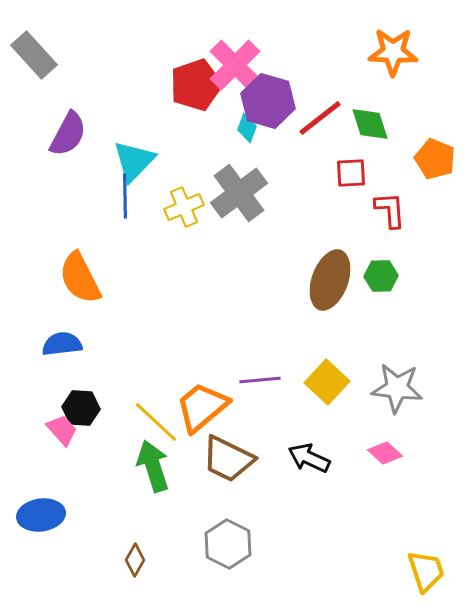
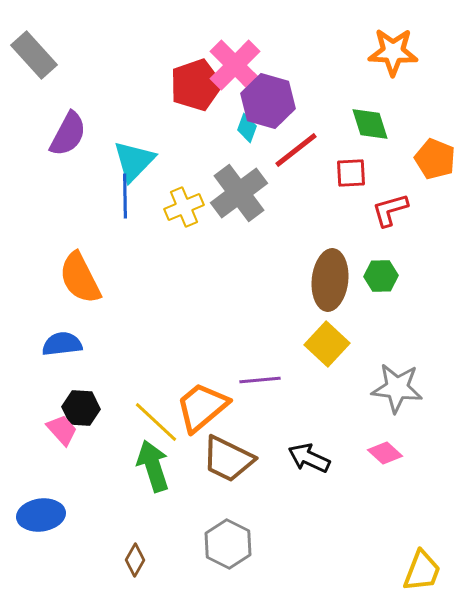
red line: moved 24 px left, 32 px down
red L-shape: rotated 102 degrees counterclockwise
brown ellipse: rotated 14 degrees counterclockwise
yellow square: moved 38 px up
yellow trapezoid: moved 4 px left; rotated 39 degrees clockwise
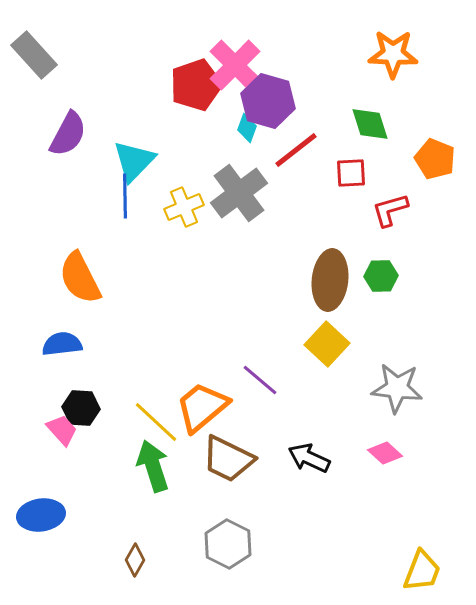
orange star: moved 2 px down
purple line: rotated 45 degrees clockwise
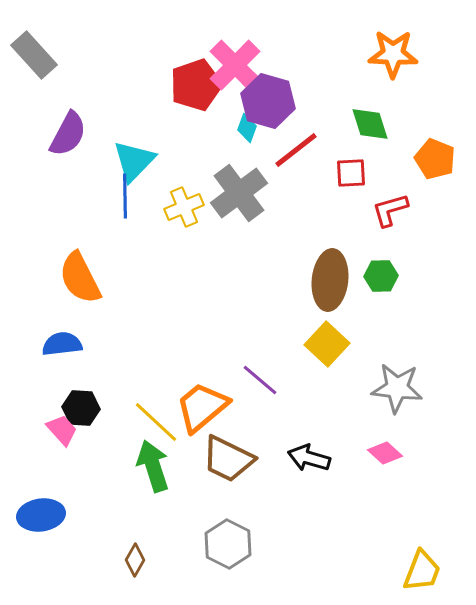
black arrow: rotated 9 degrees counterclockwise
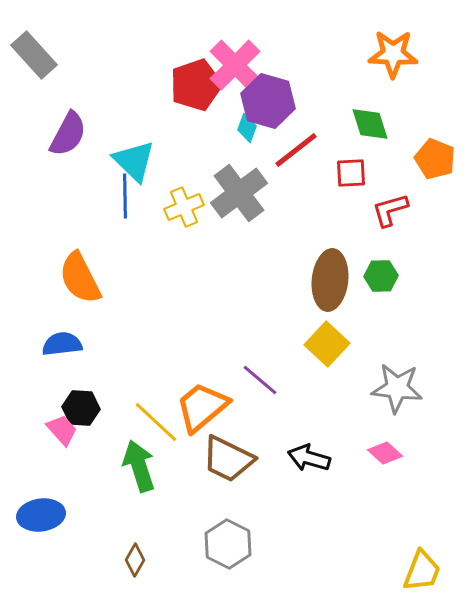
cyan triangle: rotated 30 degrees counterclockwise
green arrow: moved 14 px left
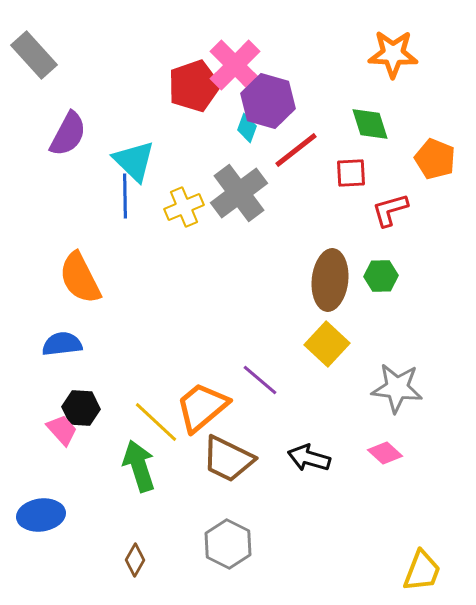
red pentagon: moved 2 px left, 1 px down
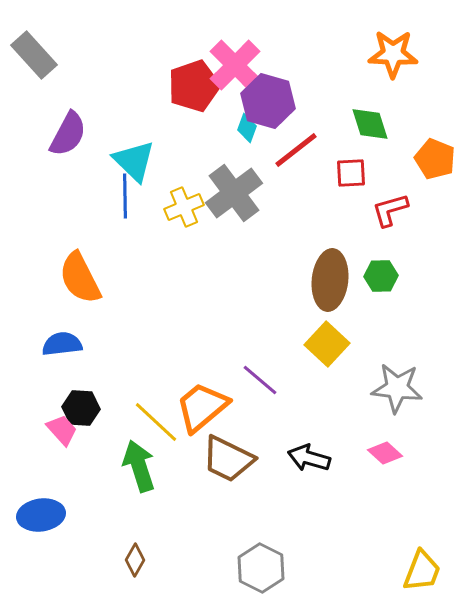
gray cross: moved 5 px left
gray hexagon: moved 33 px right, 24 px down
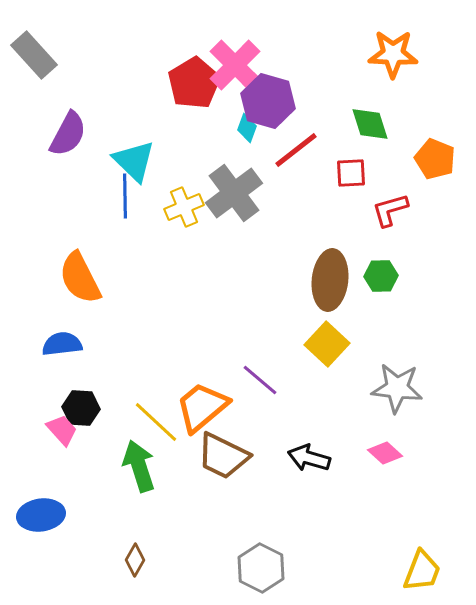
red pentagon: moved 3 px up; rotated 12 degrees counterclockwise
brown trapezoid: moved 5 px left, 3 px up
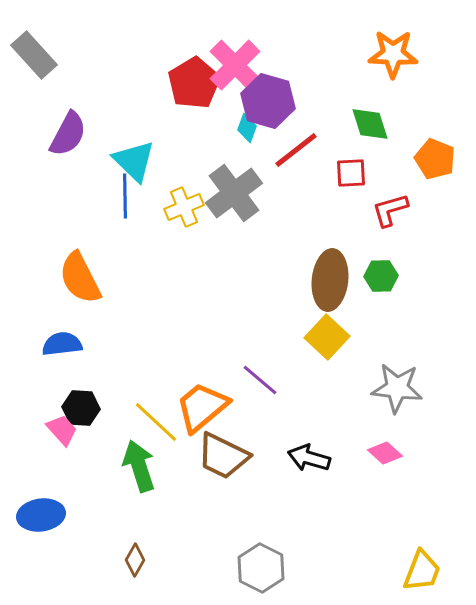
yellow square: moved 7 px up
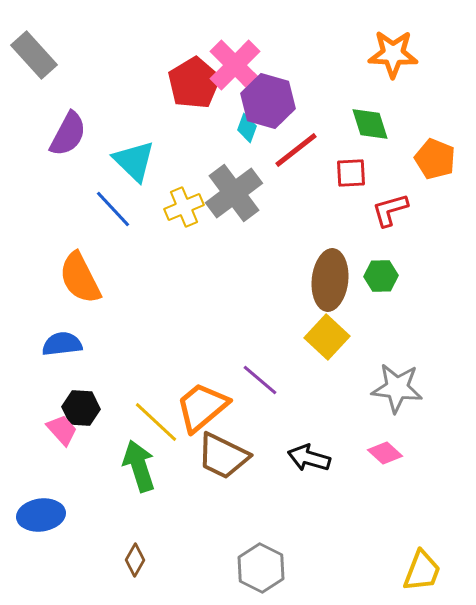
blue line: moved 12 px left, 13 px down; rotated 42 degrees counterclockwise
